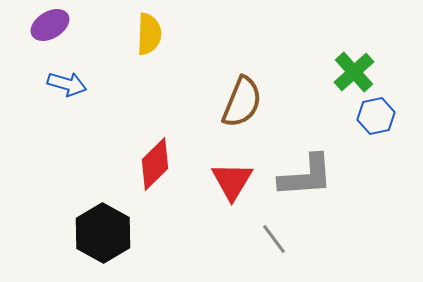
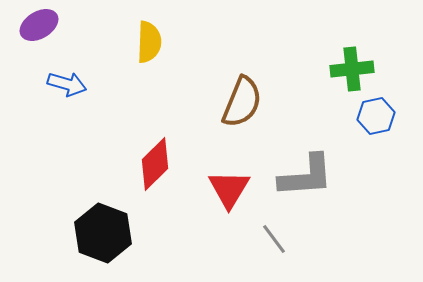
purple ellipse: moved 11 px left
yellow semicircle: moved 8 px down
green cross: moved 2 px left, 3 px up; rotated 36 degrees clockwise
red triangle: moved 3 px left, 8 px down
black hexagon: rotated 8 degrees counterclockwise
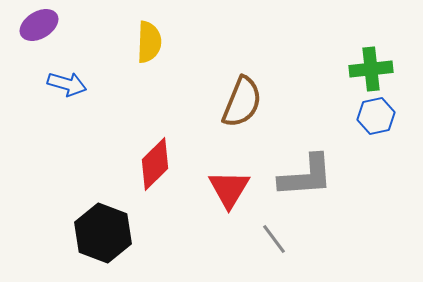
green cross: moved 19 px right
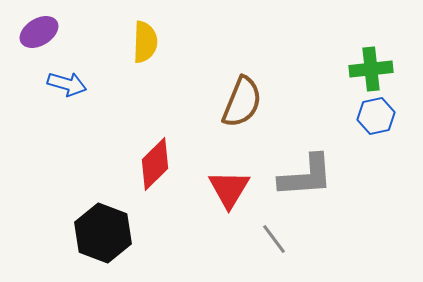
purple ellipse: moved 7 px down
yellow semicircle: moved 4 px left
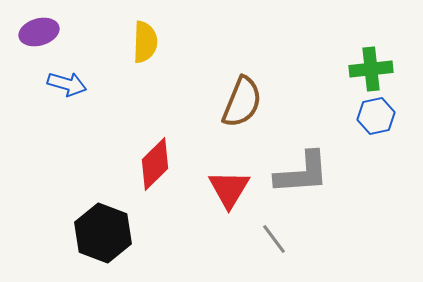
purple ellipse: rotated 15 degrees clockwise
gray L-shape: moved 4 px left, 3 px up
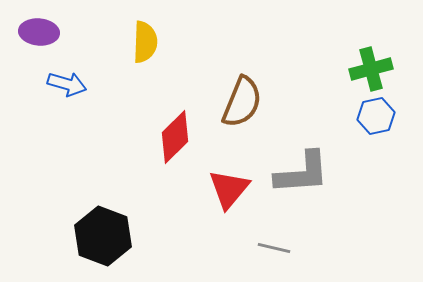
purple ellipse: rotated 21 degrees clockwise
green cross: rotated 9 degrees counterclockwise
red diamond: moved 20 px right, 27 px up
red triangle: rotated 9 degrees clockwise
black hexagon: moved 3 px down
gray line: moved 9 px down; rotated 40 degrees counterclockwise
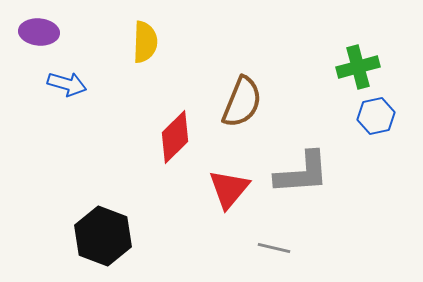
green cross: moved 13 px left, 2 px up
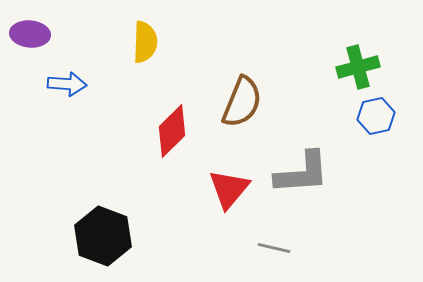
purple ellipse: moved 9 px left, 2 px down
blue arrow: rotated 12 degrees counterclockwise
red diamond: moved 3 px left, 6 px up
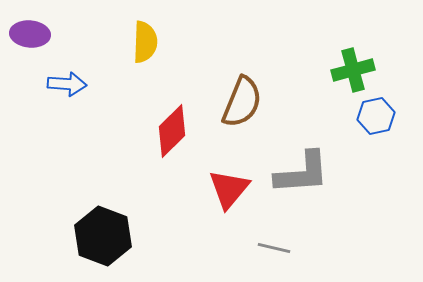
green cross: moved 5 px left, 3 px down
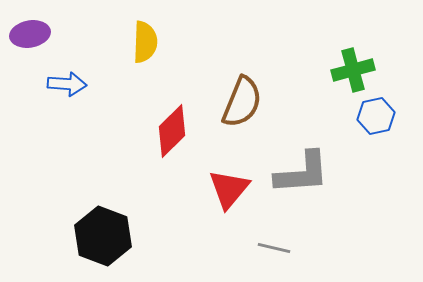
purple ellipse: rotated 15 degrees counterclockwise
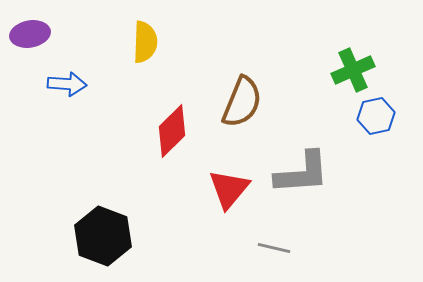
green cross: rotated 9 degrees counterclockwise
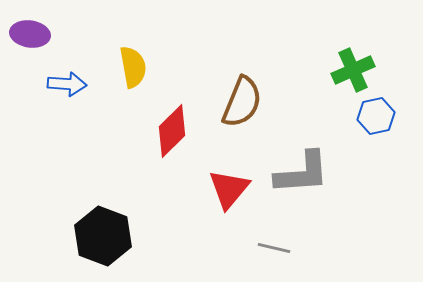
purple ellipse: rotated 18 degrees clockwise
yellow semicircle: moved 12 px left, 25 px down; rotated 12 degrees counterclockwise
